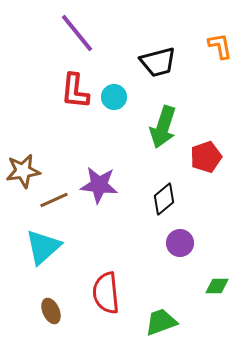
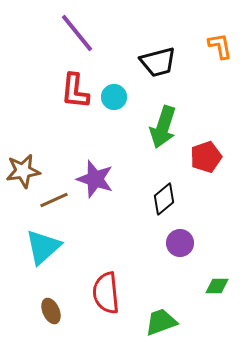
purple star: moved 4 px left, 6 px up; rotated 12 degrees clockwise
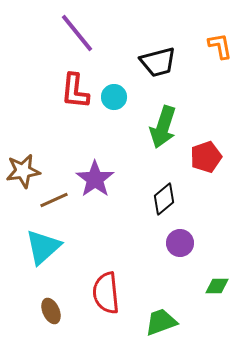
purple star: rotated 18 degrees clockwise
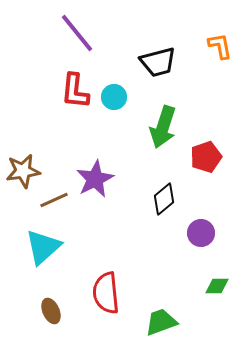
purple star: rotated 9 degrees clockwise
purple circle: moved 21 px right, 10 px up
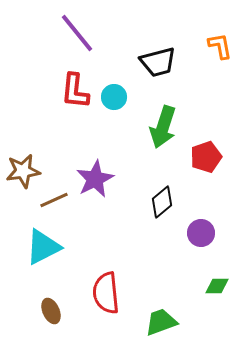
black diamond: moved 2 px left, 3 px down
cyan triangle: rotated 15 degrees clockwise
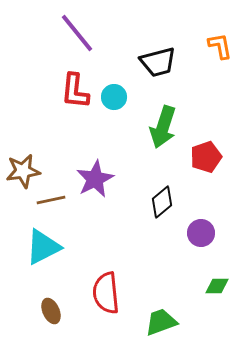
brown line: moved 3 px left; rotated 12 degrees clockwise
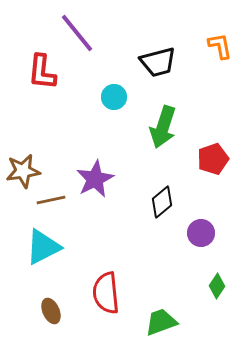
red L-shape: moved 33 px left, 19 px up
red pentagon: moved 7 px right, 2 px down
green diamond: rotated 55 degrees counterclockwise
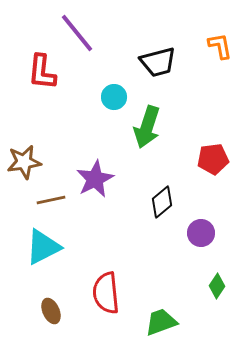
green arrow: moved 16 px left
red pentagon: rotated 12 degrees clockwise
brown star: moved 1 px right, 9 px up
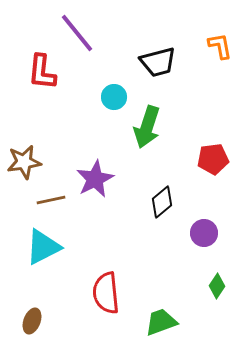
purple circle: moved 3 px right
brown ellipse: moved 19 px left, 10 px down; rotated 45 degrees clockwise
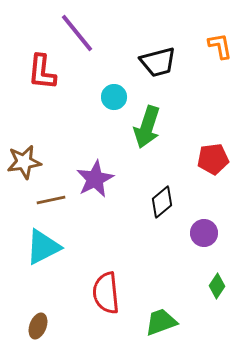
brown ellipse: moved 6 px right, 5 px down
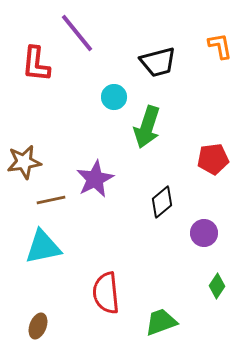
red L-shape: moved 6 px left, 8 px up
cyan triangle: rotated 15 degrees clockwise
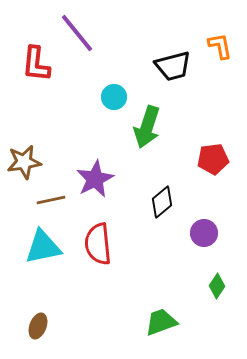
black trapezoid: moved 15 px right, 4 px down
red semicircle: moved 8 px left, 49 px up
